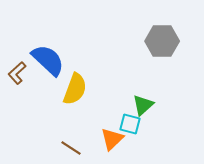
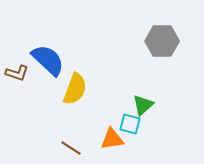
brown L-shape: rotated 120 degrees counterclockwise
orange triangle: rotated 35 degrees clockwise
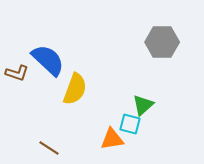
gray hexagon: moved 1 px down
brown line: moved 22 px left
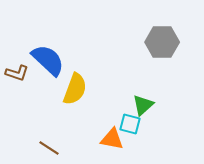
orange triangle: rotated 20 degrees clockwise
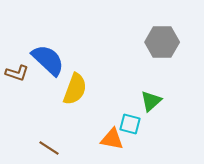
green triangle: moved 8 px right, 4 px up
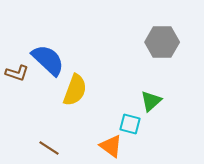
yellow semicircle: moved 1 px down
orange triangle: moved 1 px left, 7 px down; rotated 25 degrees clockwise
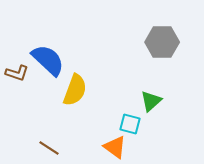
orange triangle: moved 4 px right, 1 px down
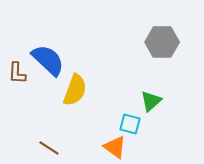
brown L-shape: rotated 75 degrees clockwise
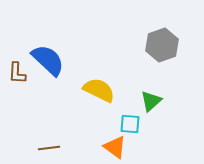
gray hexagon: moved 3 px down; rotated 20 degrees counterclockwise
yellow semicircle: moved 24 px right; rotated 84 degrees counterclockwise
cyan square: rotated 10 degrees counterclockwise
brown line: rotated 40 degrees counterclockwise
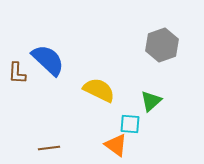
orange triangle: moved 1 px right, 2 px up
